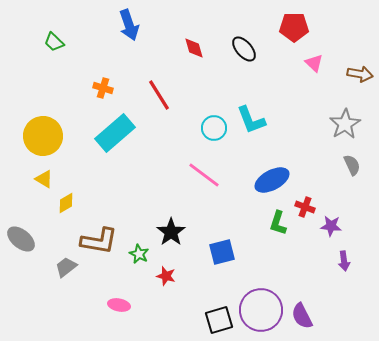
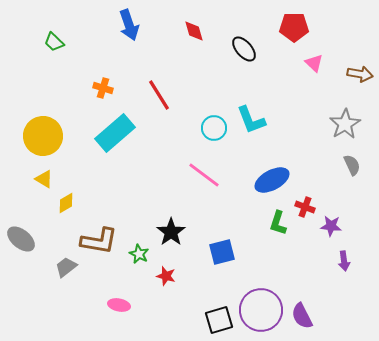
red diamond: moved 17 px up
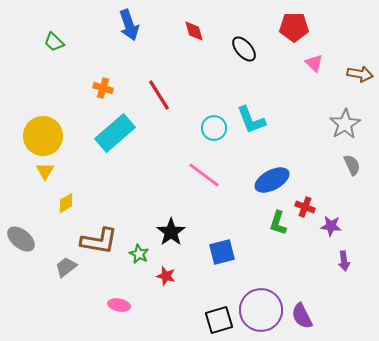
yellow triangle: moved 1 px right, 8 px up; rotated 30 degrees clockwise
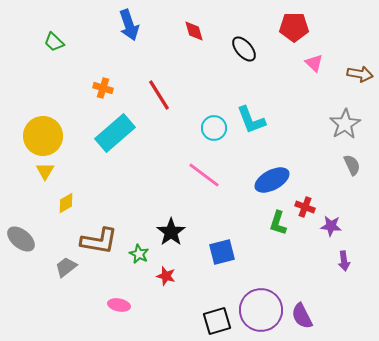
black square: moved 2 px left, 1 px down
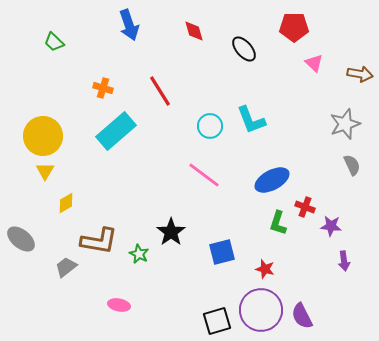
red line: moved 1 px right, 4 px up
gray star: rotated 12 degrees clockwise
cyan circle: moved 4 px left, 2 px up
cyan rectangle: moved 1 px right, 2 px up
red star: moved 99 px right, 7 px up
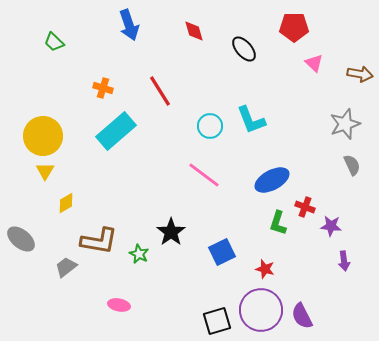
blue square: rotated 12 degrees counterclockwise
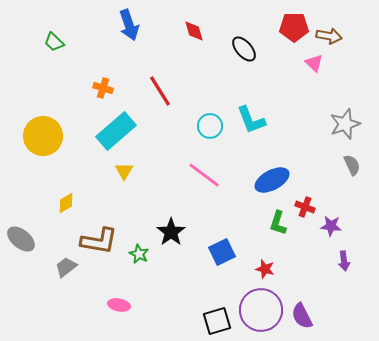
brown arrow: moved 31 px left, 38 px up
yellow triangle: moved 79 px right
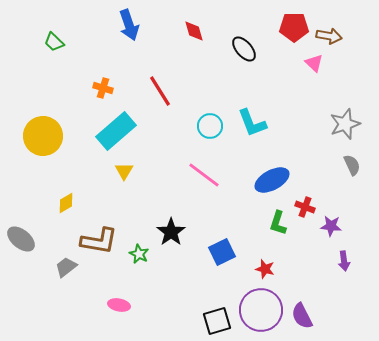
cyan L-shape: moved 1 px right, 3 px down
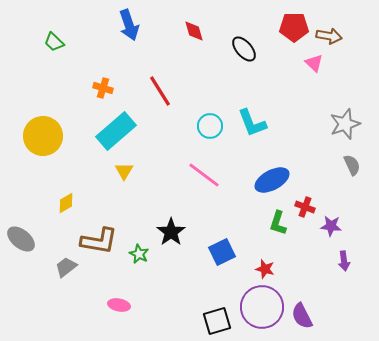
purple circle: moved 1 px right, 3 px up
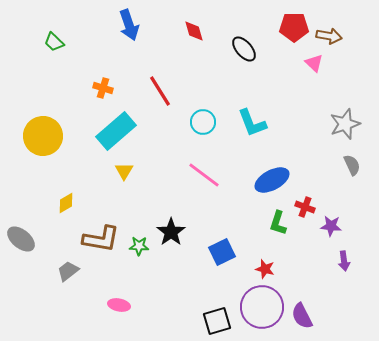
cyan circle: moved 7 px left, 4 px up
brown L-shape: moved 2 px right, 2 px up
green star: moved 8 px up; rotated 24 degrees counterclockwise
gray trapezoid: moved 2 px right, 4 px down
